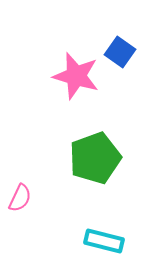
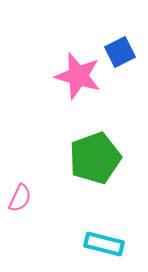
blue square: rotated 28 degrees clockwise
pink star: moved 2 px right
cyan rectangle: moved 3 px down
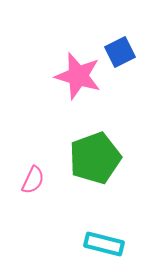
pink semicircle: moved 13 px right, 18 px up
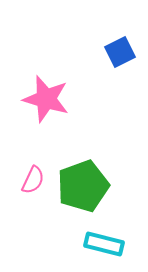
pink star: moved 32 px left, 23 px down
green pentagon: moved 12 px left, 28 px down
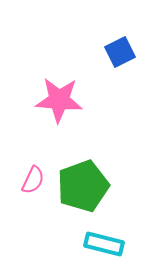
pink star: moved 13 px right, 1 px down; rotated 12 degrees counterclockwise
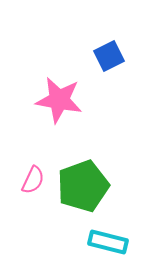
blue square: moved 11 px left, 4 px down
pink star: rotated 6 degrees clockwise
cyan rectangle: moved 4 px right, 2 px up
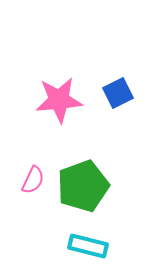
blue square: moved 9 px right, 37 px down
pink star: rotated 15 degrees counterclockwise
cyan rectangle: moved 20 px left, 4 px down
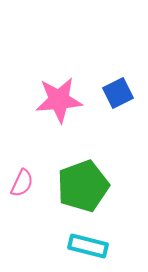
pink semicircle: moved 11 px left, 3 px down
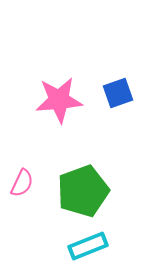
blue square: rotated 8 degrees clockwise
green pentagon: moved 5 px down
cyan rectangle: rotated 36 degrees counterclockwise
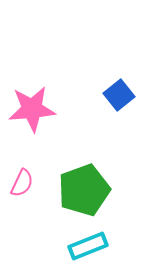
blue square: moved 1 px right, 2 px down; rotated 20 degrees counterclockwise
pink star: moved 27 px left, 9 px down
green pentagon: moved 1 px right, 1 px up
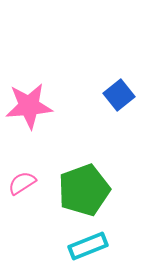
pink star: moved 3 px left, 3 px up
pink semicircle: rotated 148 degrees counterclockwise
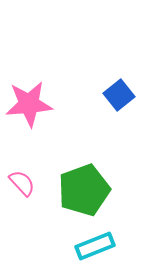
pink star: moved 2 px up
pink semicircle: rotated 80 degrees clockwise
cyan rectangle: moved 7 px right
